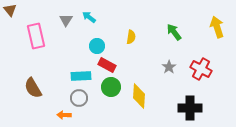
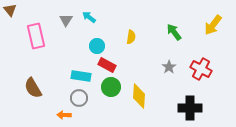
yellow arrow: moved 4 px left, 2 px up; rotated 125 degrees counterclockwise
cyan rectangle: rotated 12 degrees clockwise
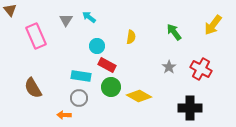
pink rectangle: rotated 10 degrees counterclockwise
yellow diamond: rotated 65 degrees counterclockwise
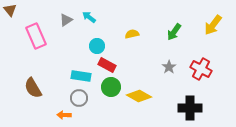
gray triangle: rotated 24 degrees clockwise
green arrow: rotated 108 degrees counterclockwise
yellow semicircle: moved 1 px right, 3 px up; rotated 112 degrees counterclockwise
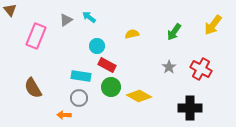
pink rectangle: rotated 45 degrees clockwise
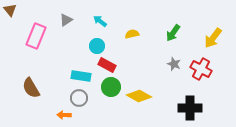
cyan arrow: moved 11 px right, 4 px down
yellow arrow: moved 13 px down
green arrow: moved 1 px left, 1 px down
gray star: moved 5 px right, 3 px up; rotated 16 degrees counterclockwise
brown semicircle: moved 2 px left
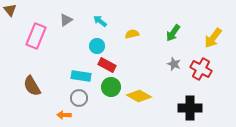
brown semicircle: moved 1 px right, 2 px up
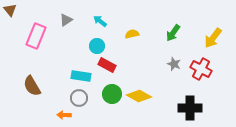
green circle: moved 1 px right, 7 px down
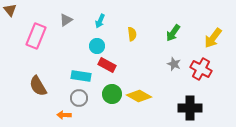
cyan arrow: rotated 104 degrees counterclockwise
yellow semicircle: rotated 96 degrees clockwise
brown semicircle: moved 6 px right
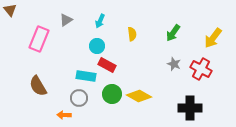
pink rectangle: moved 3 px right, 3 px down
cyan rectangle: moved 5 px right
